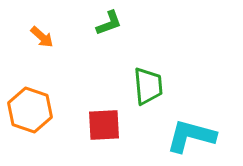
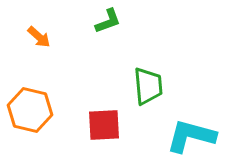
green L-shape: moved 1 px left, 2 px up
orange arrow: moved 3 px left
orange hexagon: rotated 6 degrees counterclockwise
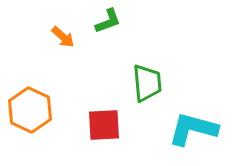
orange arrow: moved 24 px right
green trapezoid: moved 1 px left, 3 px up
orange hexagon: rotated 12 degrees clockwise
cyan L-shape: moved 2 px right, 7 px up
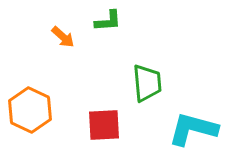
green L-shape: rotated 16 degrees clockwise
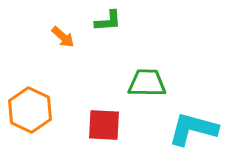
green trapezoid: rotated 84 degrees counterclockwise
red square: rotated 6 degrees clockwise
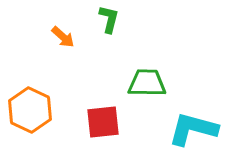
green L-shape: moved 1 px right, 2 px up; rotated 72 degrees counterclockwise
red square: moved 1 px left, 3 px up; rotated 9 degrees counterclockwise
